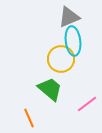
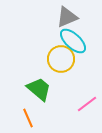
gray triangle: moved 2 px left
cyan ellipse: rotated 40 degrees counterclockwise
green trapezoid: moved 11 px left
orange line: moved 1 px left
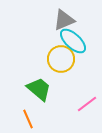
gray triangle: moved 3 px left, 3 px down
orange line: moved 1 px down
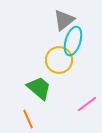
gray triangle: rotated 15 degrees counterclockwise
cyan ellipse: rotated 64 degrees clockwise
yellow circle: moved 2 px left, 1 px down
green trapezoid: moved 1 px up
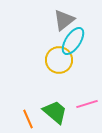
cyan ellipse: rotated 16 degrees clockwise
green trapezoid: moved 16 px right, 24 px down
pink line: rotated 20 degrees clockwise
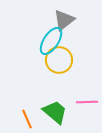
cyan ellipse: moved 22 px left
pink line: moved 2 px up; rotated 15 degrees clockwise
orange line: moved 1 px left
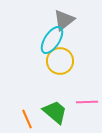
cyan ellipse: moved 1 px right, 1 px up
yellow circle: moved 1 px right, 1 px down
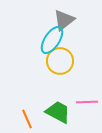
green trapezoid: moved 3 px right; rotated 12 degrees counterclockwise
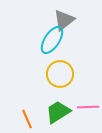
yellow circle: moved 13 px down
pink line: moved 1 px right, 5 px down
green trapezoid: rotated 60 degrees counterclockwise
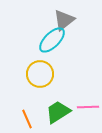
cyan ellipse: rotated 12 degrees clockwise
yellow circle: moved 20 px left
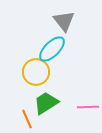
gray triangle: moved 1 px down; rotated 30 degrees counterclockwise
cyan ellipse: moved 9 px down
yellow circle: moved 4 px left, 2 px up
green trapezoid: moved 12 px left, 9 px up
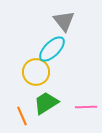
pink line: moved 2 px left
orange line: moved 5 px left, 3 px up
